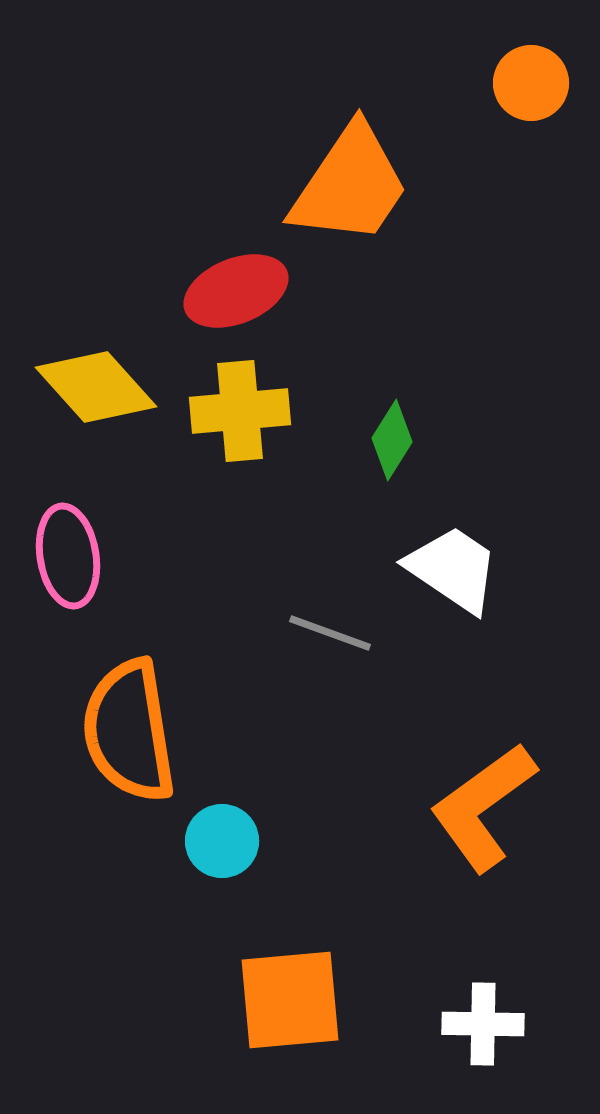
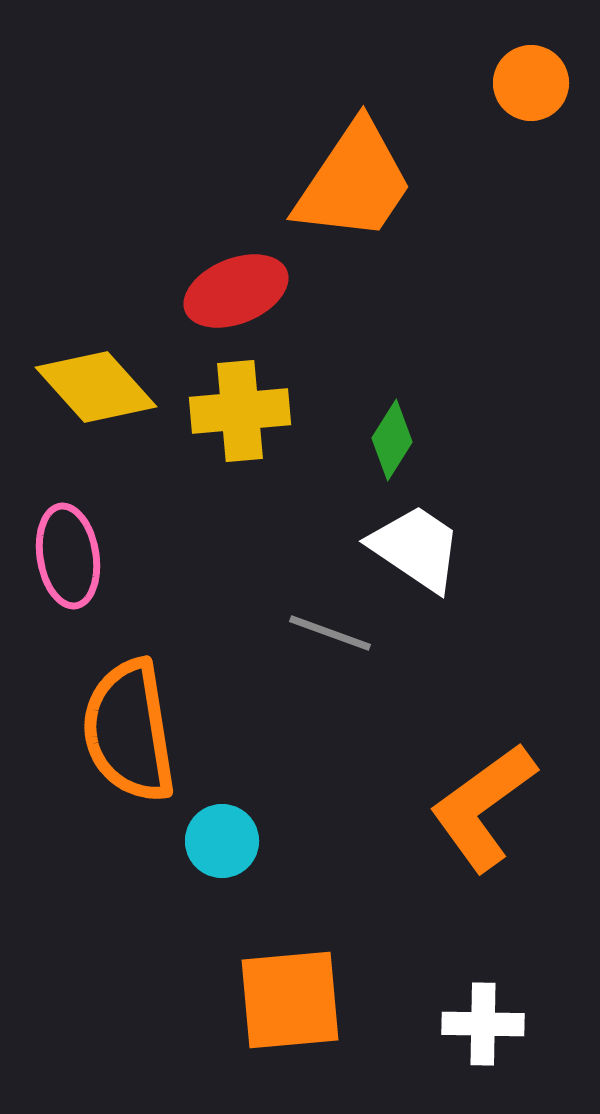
orange trapezoid: moved 4 px right, 3 px up
white trapezoid: moved 37 px left, 21 px up
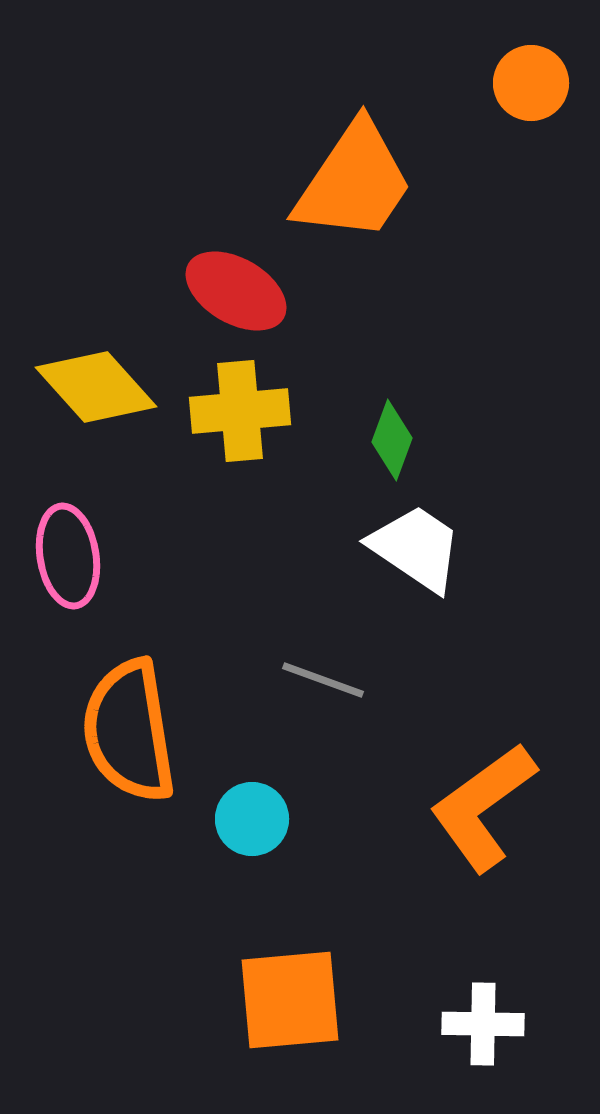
red ellipse: rotated 52 degrees clockwise
green diamond: rotated 12 degrees counterclockwise
gray line: moved 7 px left, 47 px down
cyan circle: moved 30 px right, 22 px up
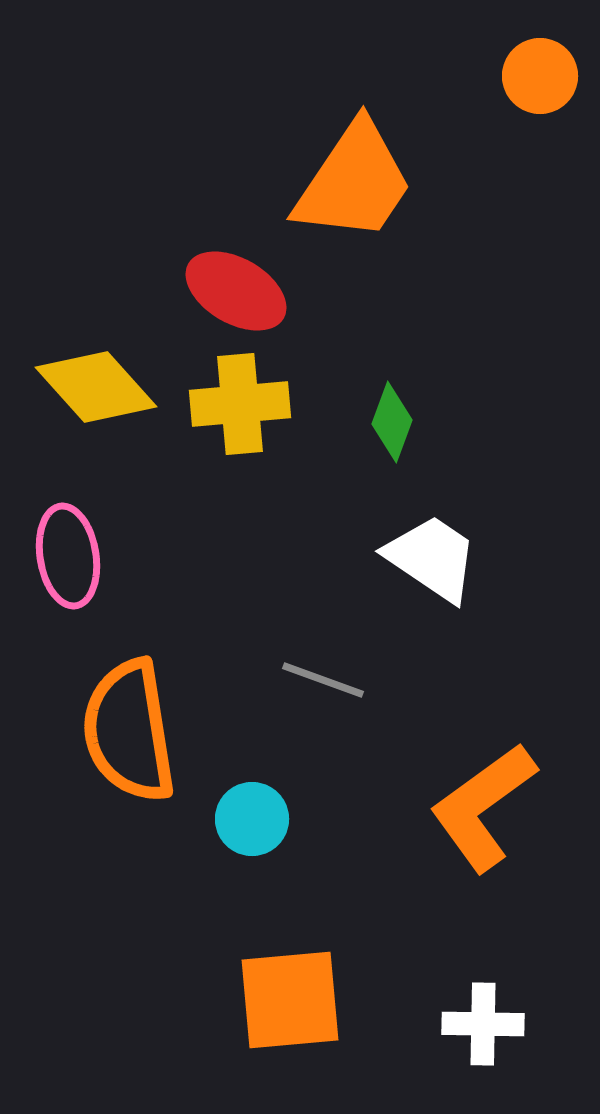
orange circle: moved 9 px right, 7 px up
yellow cross: moved 7 px up
green diamond: moved 18 px up
white trapezoid: moved 16 px right, 10 px down
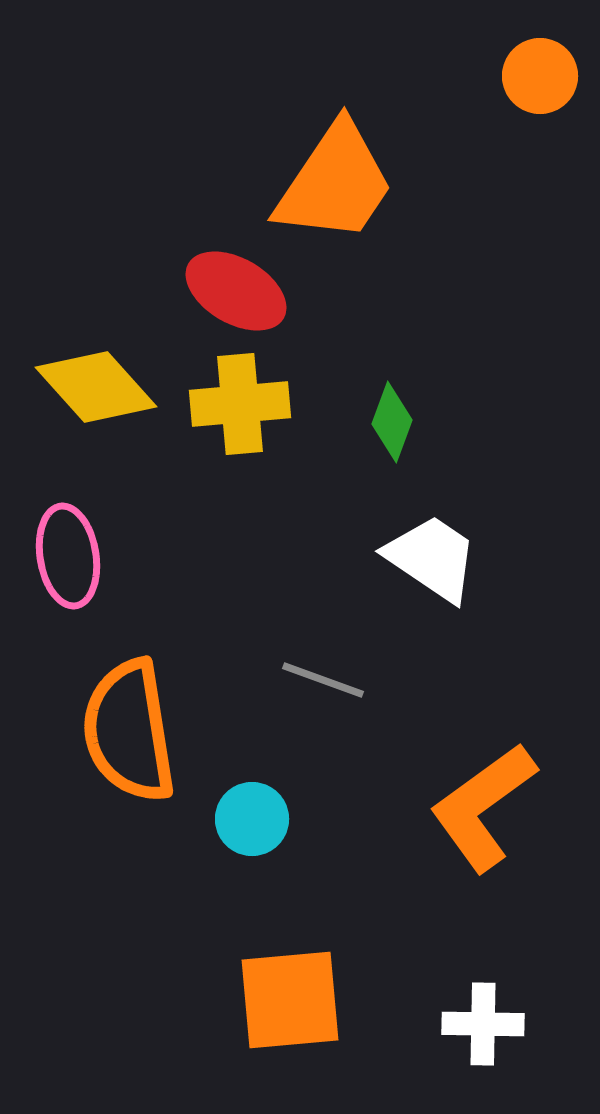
orange trapezoid: moved 19 px left, 1 px down
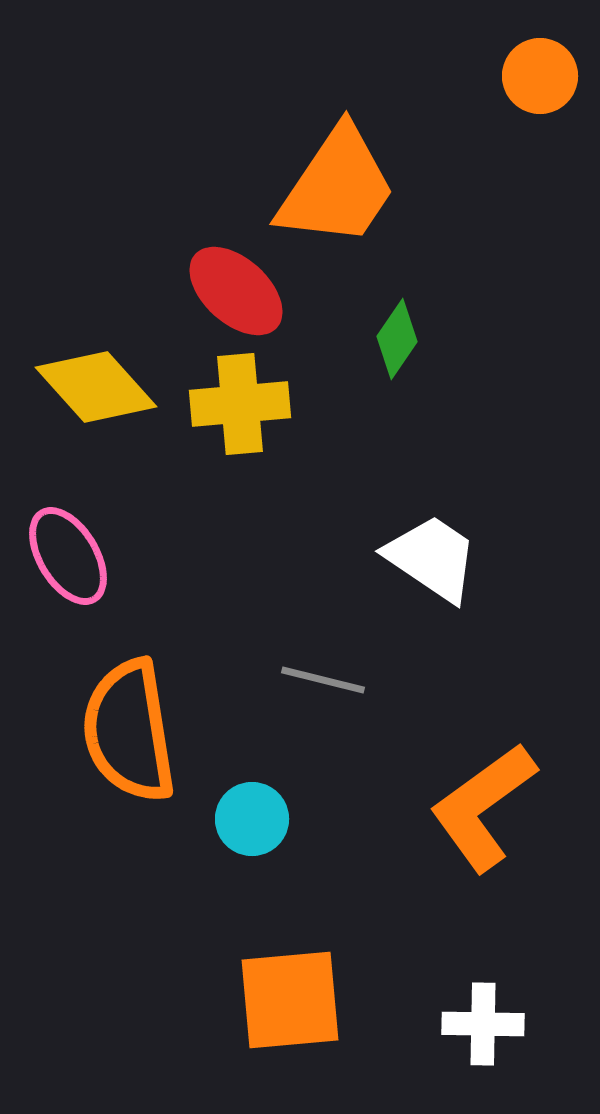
orange trapezoid: moved 2 px right, 4 px down
red ellipse: rotated 12 degrees clockwise
green diamond: moved 5 px right, 83 px up; rotated 14 degrees clockwise
pink ellipse: rotated 22 degrees counterclockwise
gray line: rotated 6 degrees counterclockwise
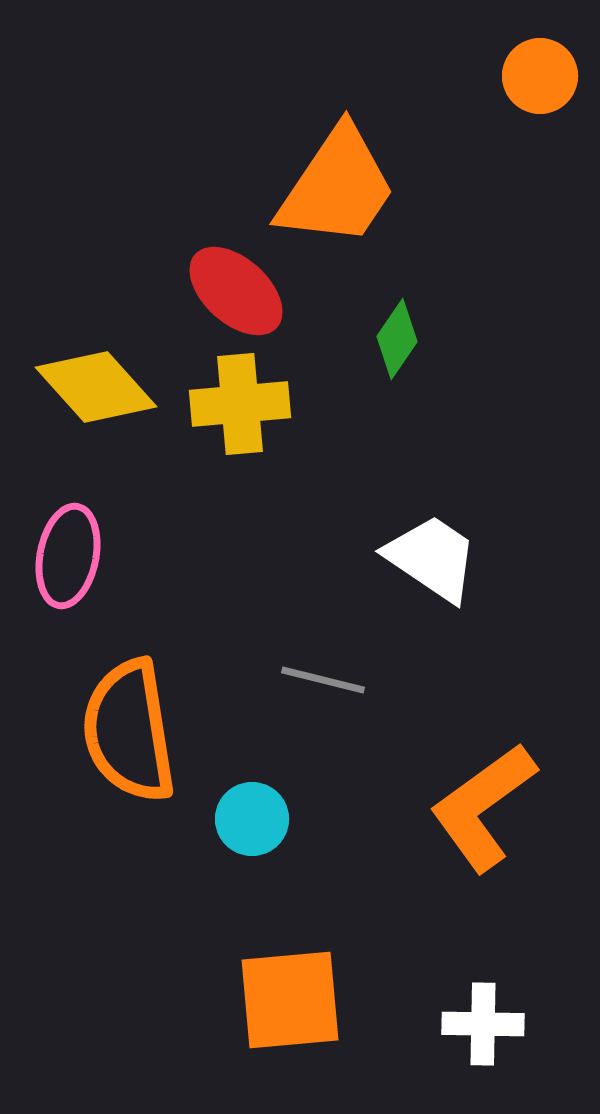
pink ellipse: rotated 42 degrees clockwise
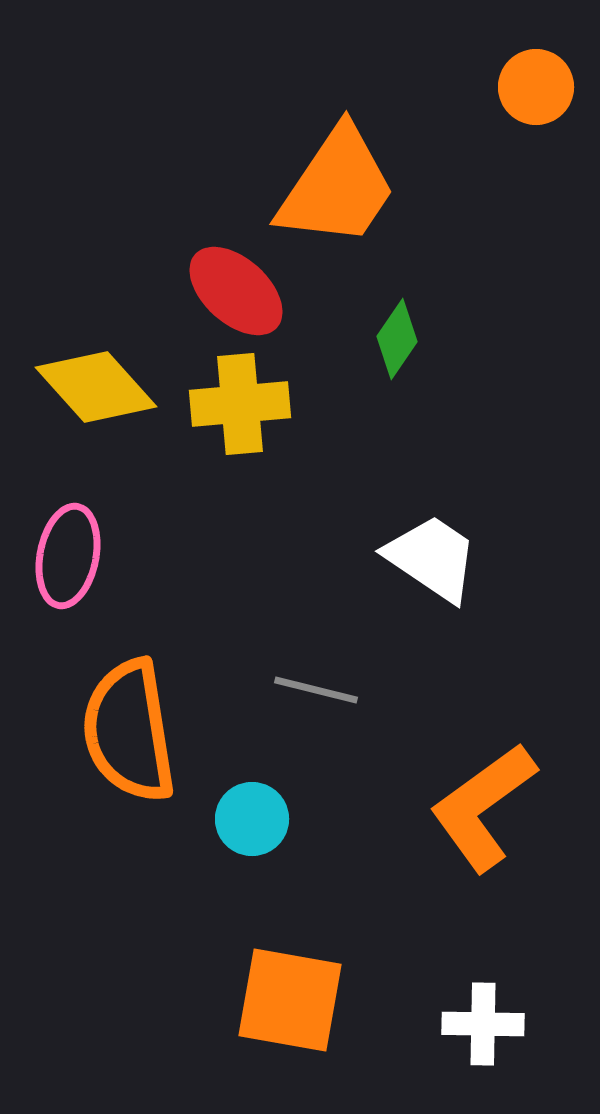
orange circle: moved 4 px left, 11 px down
gray line: moved 7 px left, 10 px down
orange square: rotated 15 degrees clockwise
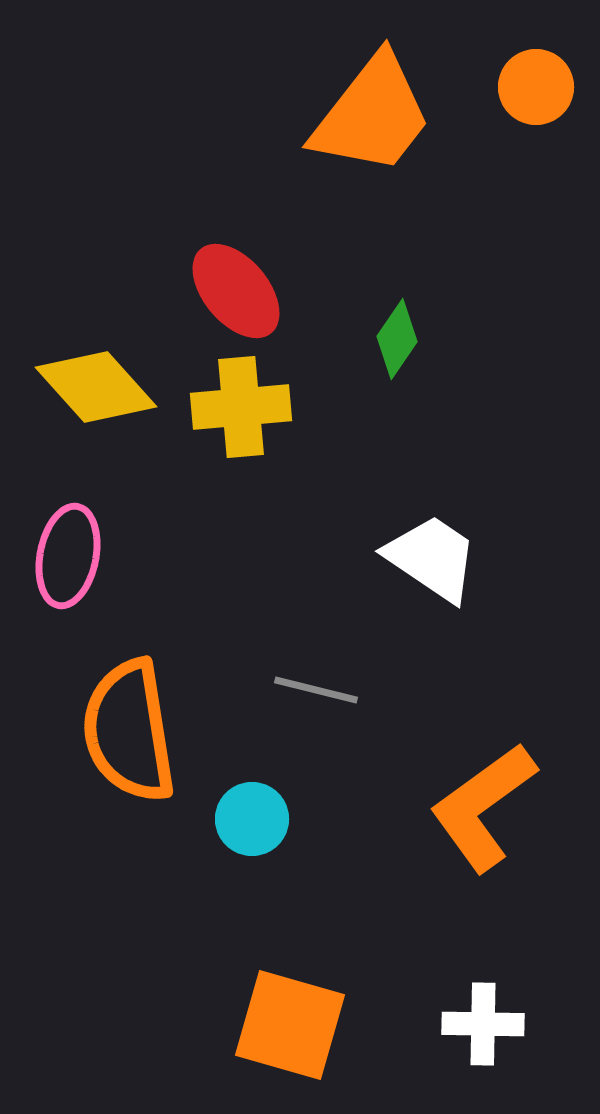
orange trapezoid: moved 35 px right, 72 px up; rotated 4 degrees clockwise
red ellipse: rotated 8 degrees clockwise
yellow cross: moved 1 px right, 3 px down
orange square: moved 25 px down; rotated 6 degrees clockwise
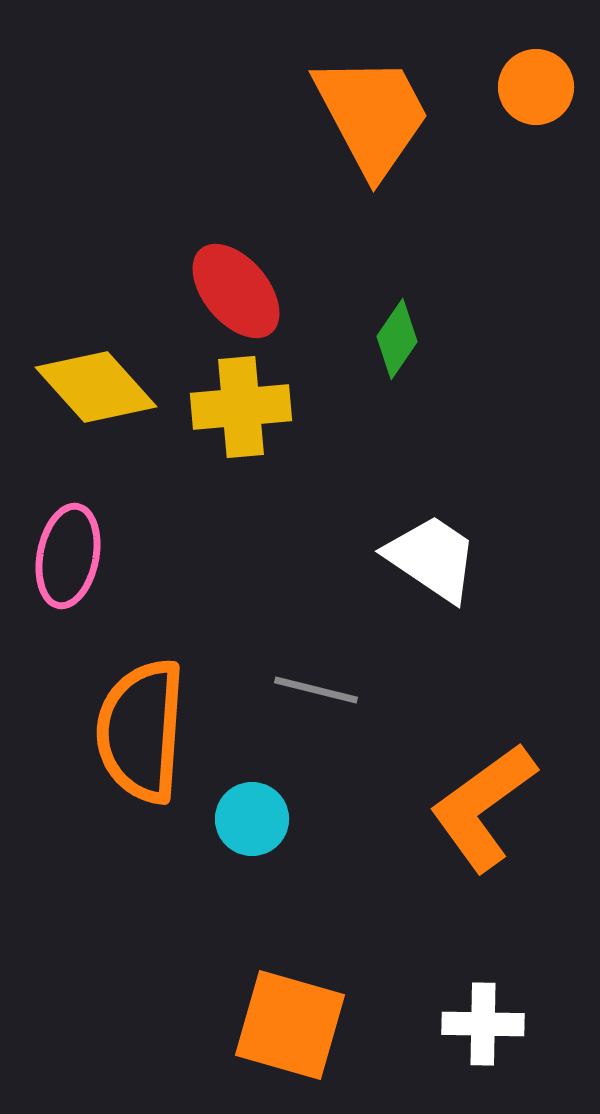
orange trapezoid: rotated 66 degrees counterclockwise
orange semicircle: moved 12 px right; rotated 13 degrees clockwise
